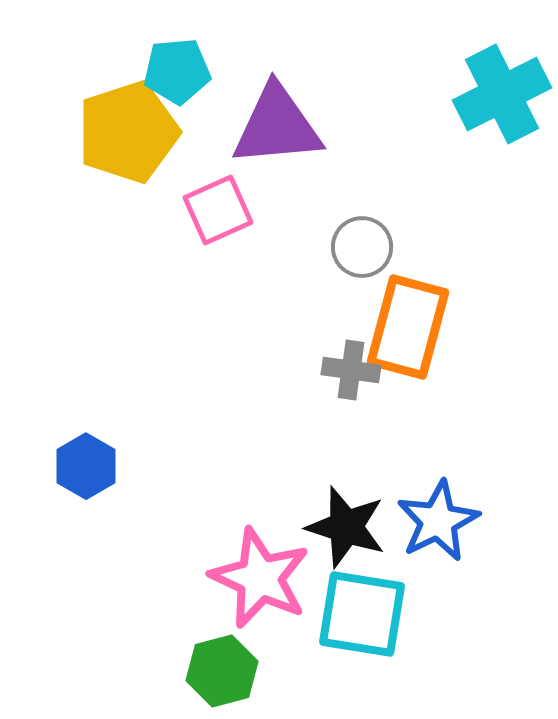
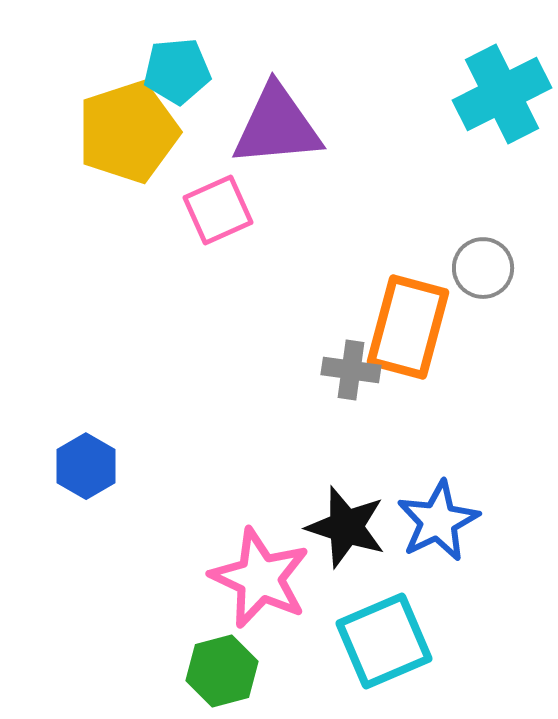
gray circle: moved 121 px right, 21 px down
cyan square: moved 22 px right, 27 px down; rotated 32 degrees counterclockwise
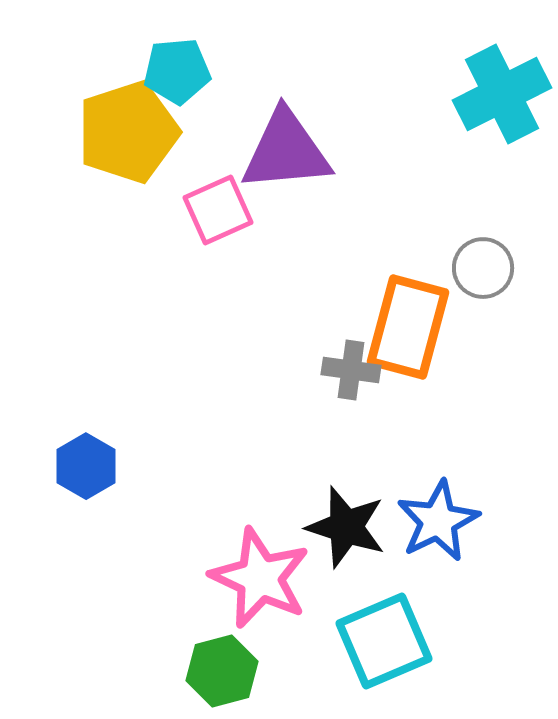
purple triangle: moved 9 px right, 25 px down
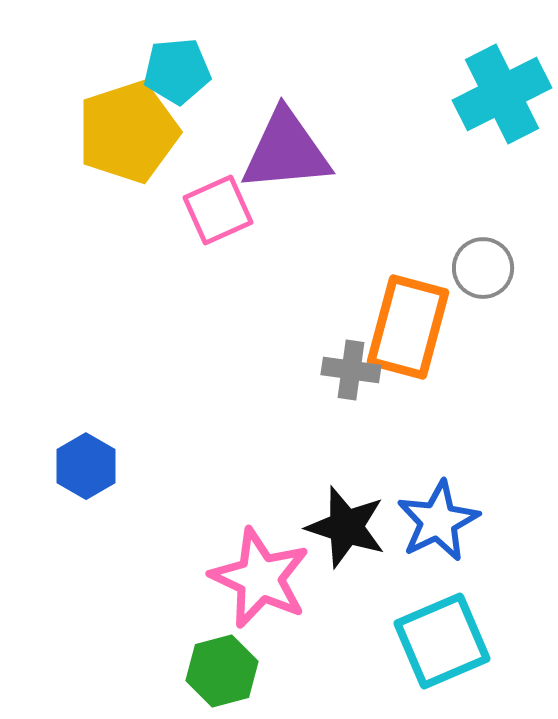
cyan square: moved 58 px right
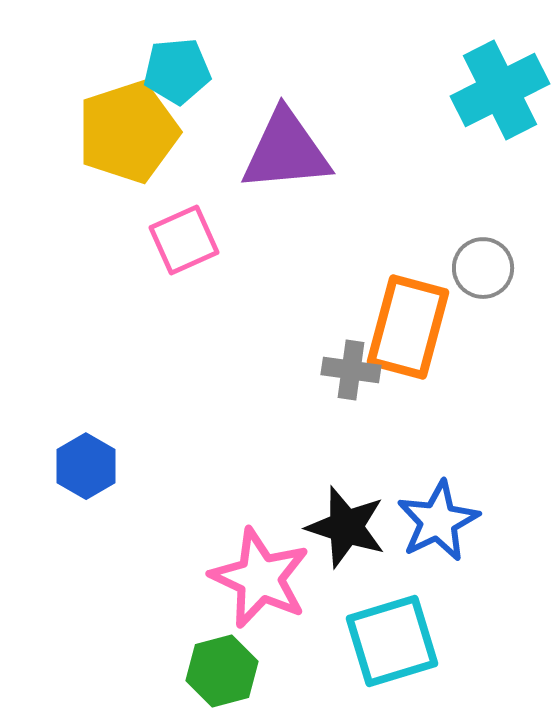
cyan cross: moved 2 px left, 4 px up
pink square: moved 34 px left, 30 px down
cyan square: moved 50 px left; rotated 6 degrees clockwise
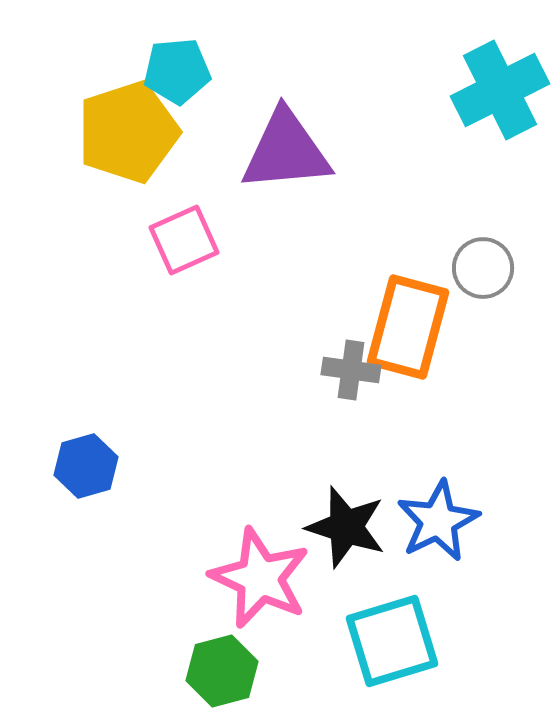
blue hexagon: rotated 14 degrees clockwise
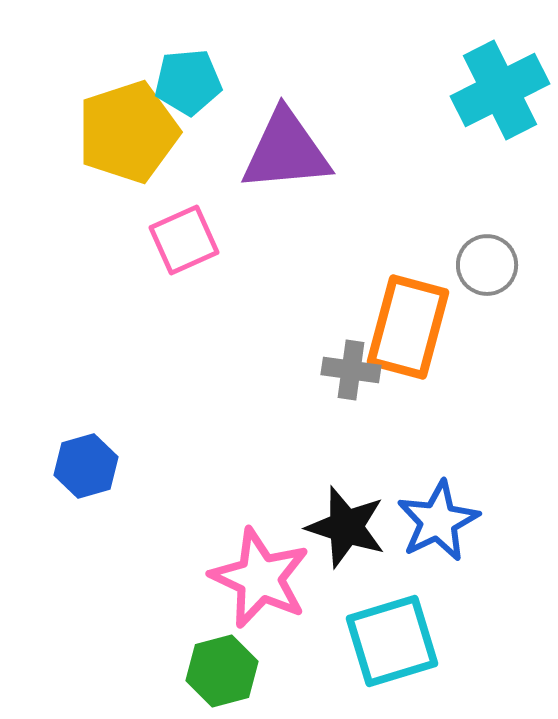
cyan pentagon: moved 11 px right, 11 px down
gray circle: moved 4 px right, 3 px up
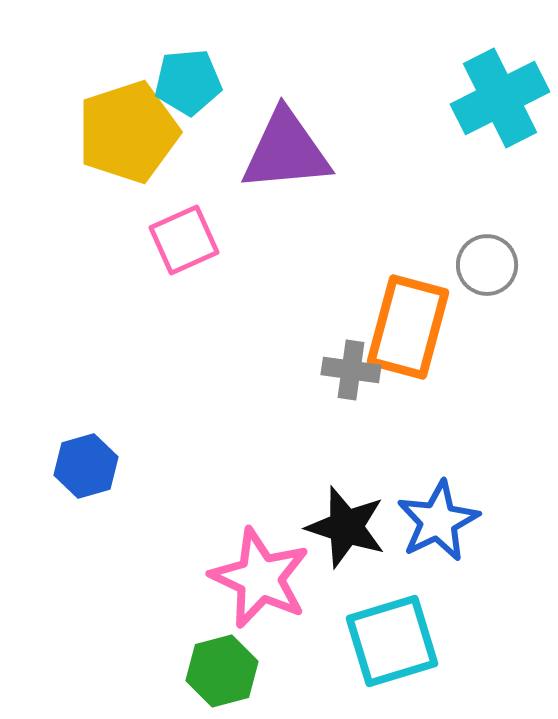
cyan cross: moved 8 px down
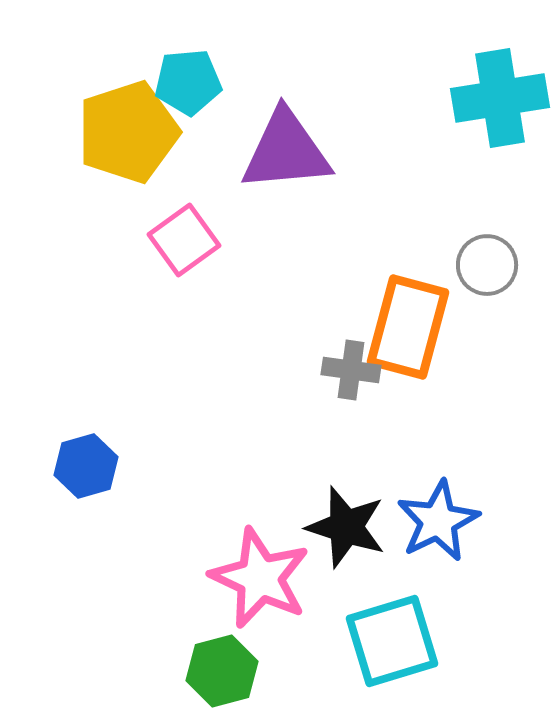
cyan cross: rotated 18 degrees clockwise
pink square: rotated 12 degrees counterclockwise
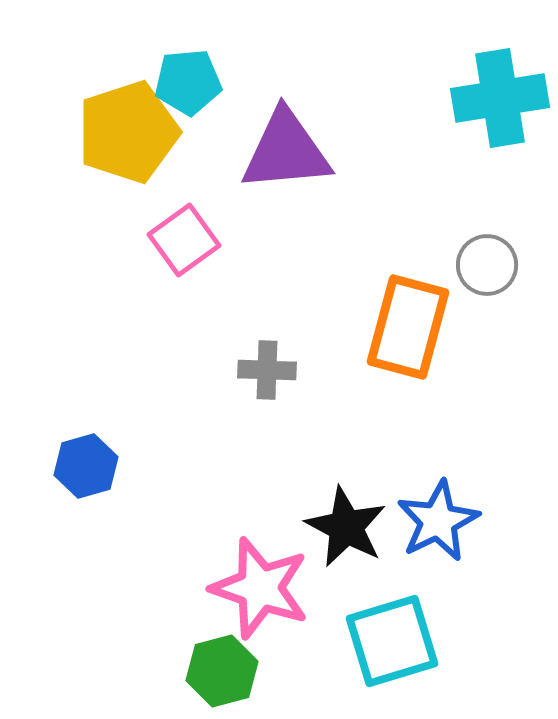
gray cross: moved 84 px left; rotated 6 degrees counterclockwise
black star: rotated 10 degrees clockwise
pink star: moved 10 px down; rotated 6 degrees counterclockwise
